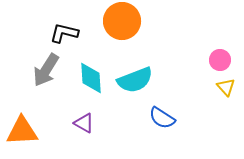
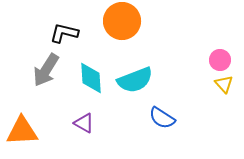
yellow triangle: moved 2 px left, 3 px up
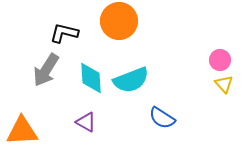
orange circle: moved 3 px left
cyan semicircle: moved 4 px left
purple triangle: moved 2 px right, 1 px up
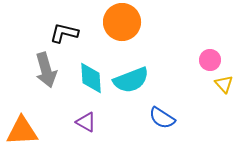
orange circle: moved 3 px right, 1 px down
pink circle: moved 10 px left
gray arrow: rotated 48 degrees counterclockwise
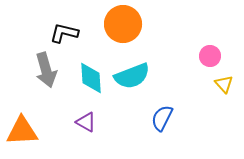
orange circle: moved 1 px right, 2 px down
pink circle: moved 4 px up
cyan semicircle: moved 1 px right, 4 px up
blue semicircle: rotated 84 degrees clockwise
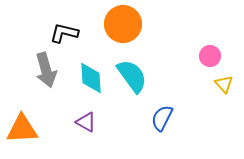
cyan semicircle: rotated 105 degrees counterclockwise
orange triangle: moved 2 px up
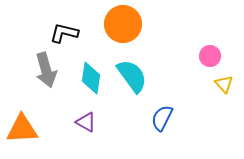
cyan diamond: rotated 12 degrees clockwise
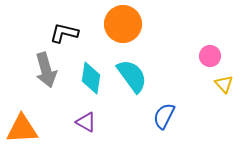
blue semicircle: moved 2 px right, 2 px up
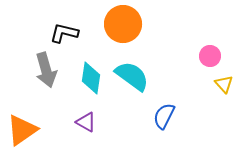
cyan semicircle: rotated 18 degrees counterclockwise
orange triangle: moved 1 px down; rotated 32 degrees counterclockwise
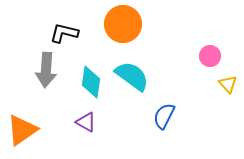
gray arrow: rotated 20 degrees clockwise
cyan diamond: moved 4 px down
yellow triangle: moved 4 px right
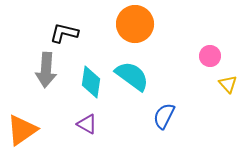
orange circle: moved 12 px right
purple triangle: moved 1 px right, 2 px down
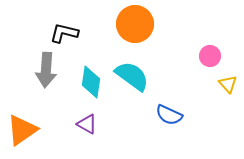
blue semicircle: moved 5 px right, 1 px up; rotated 92 degrees counterclockwise
